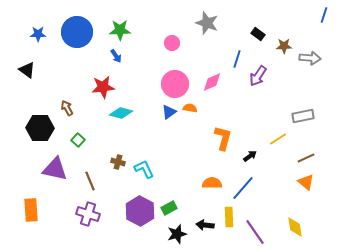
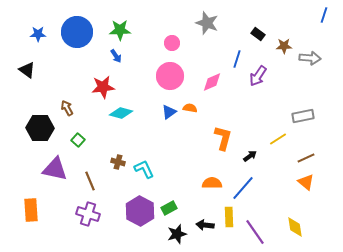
pink circle at (175, 84): moved 5 px left, 8 px up
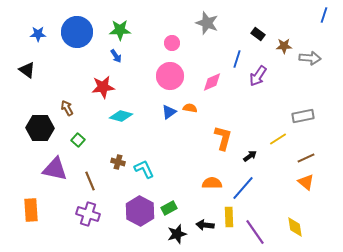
cyan diamond at (121, 113): moved 3 px down
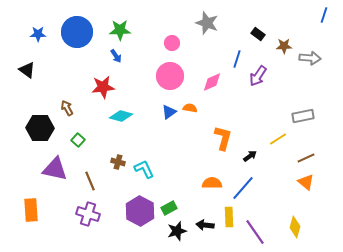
yellow diamond at (295, 227): rotated 25 degrees clockwise
black star at (177, 234): moved 3 px up
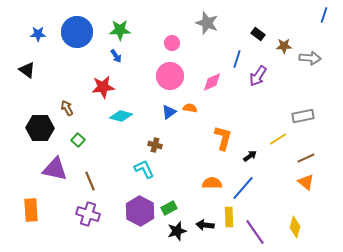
brown cross at (118, 162): moved 37 px right, 17 px up
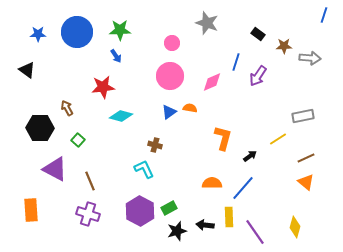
blue line at (237, 59): moved 1 px left, 3 px down
purple triangle at (55, 169): rotated 16 degrees clockwise
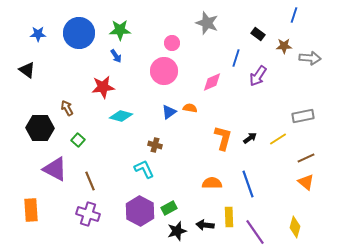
blue line at (324, 15): moved 30 px left
blue circle at (77, 32): moved 2 px right, 1 px down
blue line at (236, 62): moved 4 px up
pink circle at (170, 76): moved 6 px left, 5 px up
black arrow at (250, 156): moved 18 px up
blue line at (243, 188): moved 5 px right, 4 px up; rotated 60 degrees counterclockwise
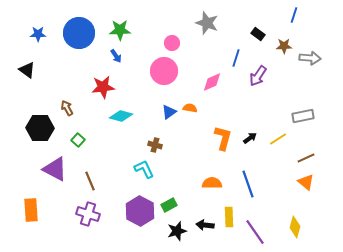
green rectangle at (169, 208): moved 3 px up
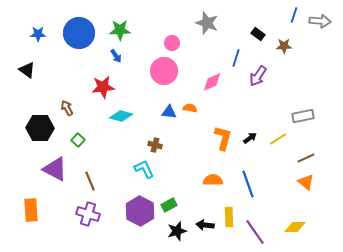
gray arrow at (310, 58): moved 10 px right, 37 px up
blue triangle at (169, 112): rotated 42 degrees clockwise
orange semicircle at (212, 183): moved 1 px right, 3 px up
yellow diamond at (295, 227): rotated 75 degrees clockwise
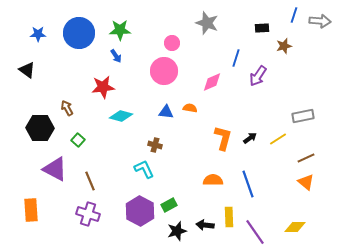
black rectangle at (258, 34): moved 4 px right, 6 px up; rotated 40 degrees counterclockwise
brown star at (284, 46): rotated 14 degrees counterclockwise
blue triangle at (169, 112): moved 3 px left
